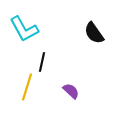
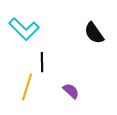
cyan L-shape: rotated 16 degrees counterclockwise
black line: rotated 12 degrees counterclockwise
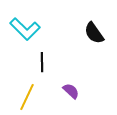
cyan L-shape: moved 1 px right
yellow line: moved 10 px down; rotated 8 degrees clockwise
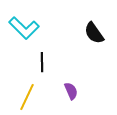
cyan L-shape: moved 1 px left, 1 px up
purple semicircle: rotated 24 degrees clockwise
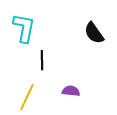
cyan L-shape: rotated 124 degrees counterclockwise
black line: moved 2 px up
purple semicircle: rotated 60 degrees counterclockwise
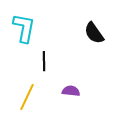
black line: moved 2 px right, 1 px down
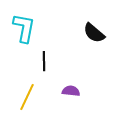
black semicircle: rotated 15 degrees counterclockwise
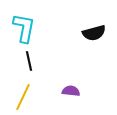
black semicircle: rotated 55 degrees counterclockwise
black line: moved 15 px left; rotated 12 degrees counterclockwise
yellow line: moved 4 px left
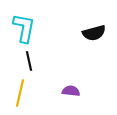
yellow line: moved 3 px left, 4 px up; rotated 12 degrees counterclockwise
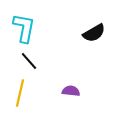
black semicircle: rotated 15 degrees counterclockwise
black line: rotated 30 degrees counterclockwise
